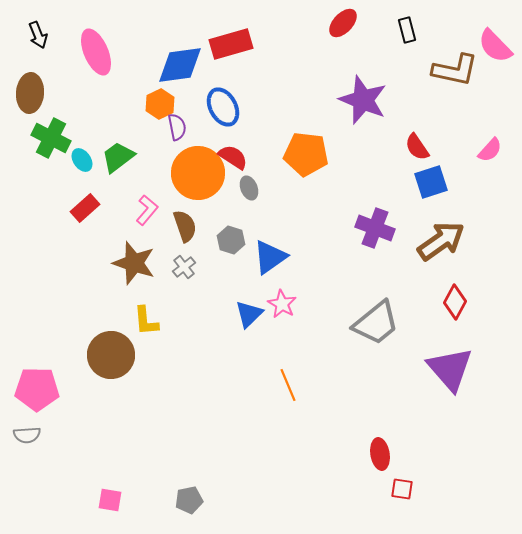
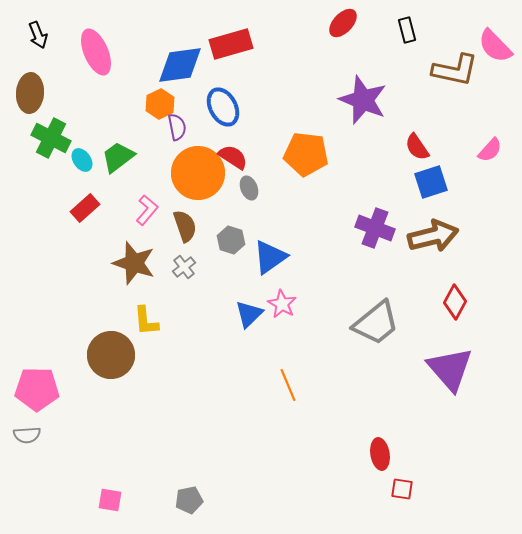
brown arrow at (441, 241): moved 8 px left, 5 px up; rotated 21 degrees clockwise
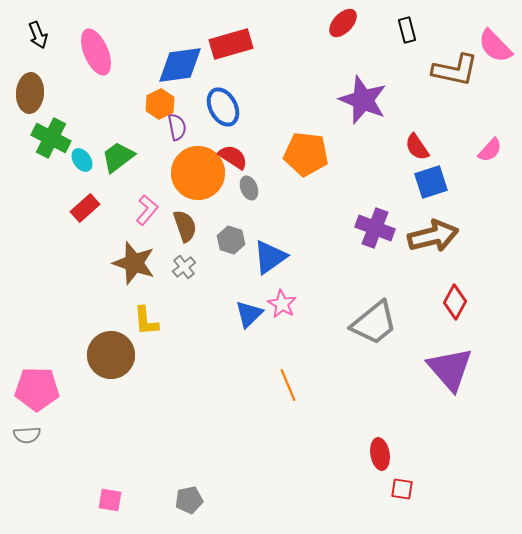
gray trapezoid at (376, 323): moved 2 px left
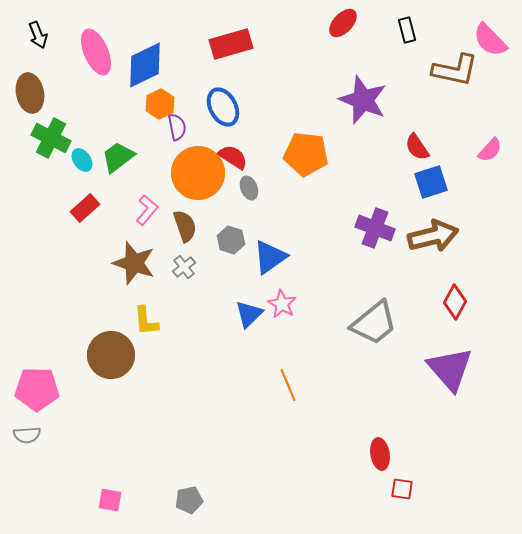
pink semicircle at (495, 46): moved 5 px left, 6 px up
blue diamond at (180, 65): moved 35 px left; rotated 18 degrees counterclockwise
brown ellipse at (30, 93): rotated 15 degrees counterclockwise
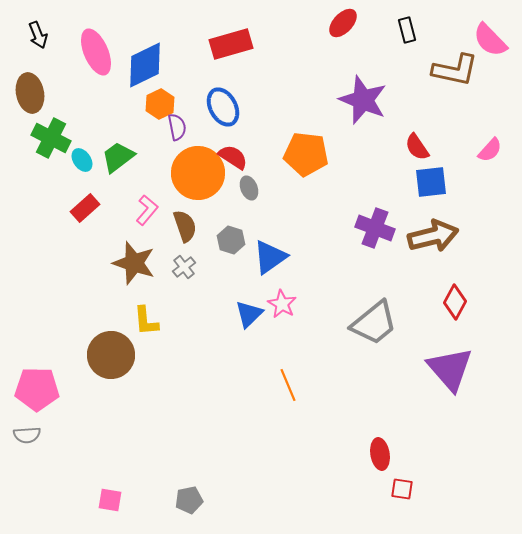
blue square at (431, 182): rotated 12 degrees clockwise
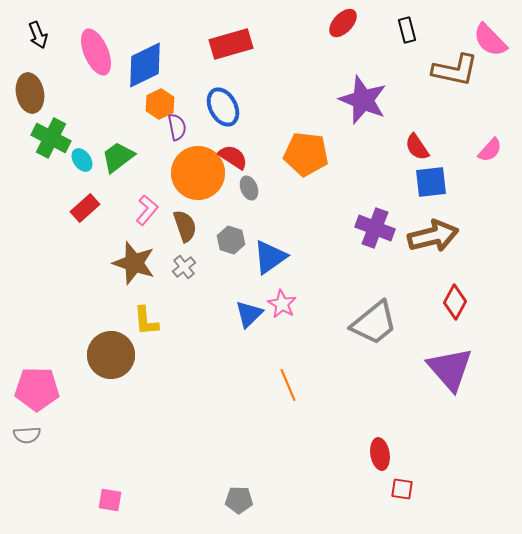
gray pentagon at (189, 500): moved 50 px right; rotated 12 degrees clockwise
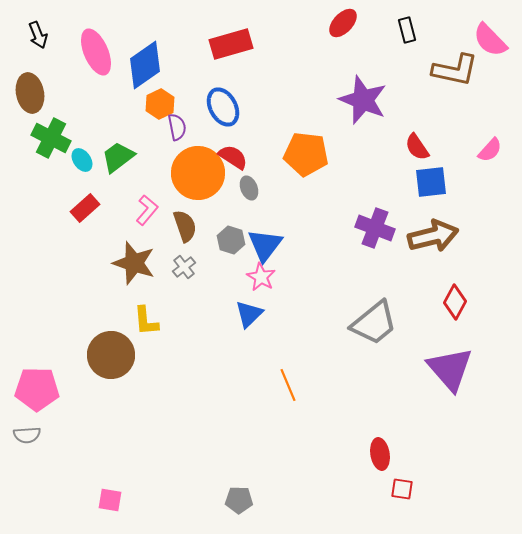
blue diamond at (145, 65): rotated 9 degrees counterclockwise
blue triangle at (270, 257): moved 5 px left, 12 px up; rotated 18 degrees counterclockwise
pink star at (282, 304): moved 21 px left, 27 px up
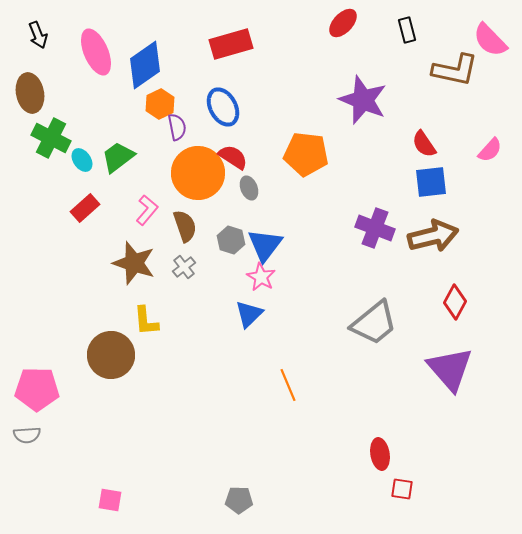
red semicircle at (417, 147): moved 7 px right, 3 px up
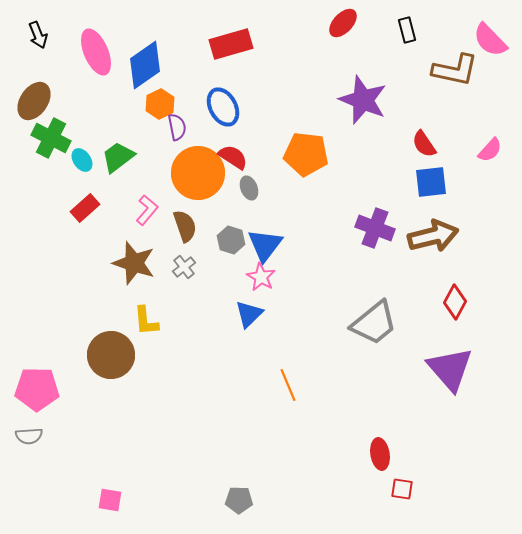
brown ellipse at (30, 93): moved 4 px right, 8 px down; rotated 45 degrees clockwise
gray semicircle at (27, 435): moved 2 px right, 1 px down
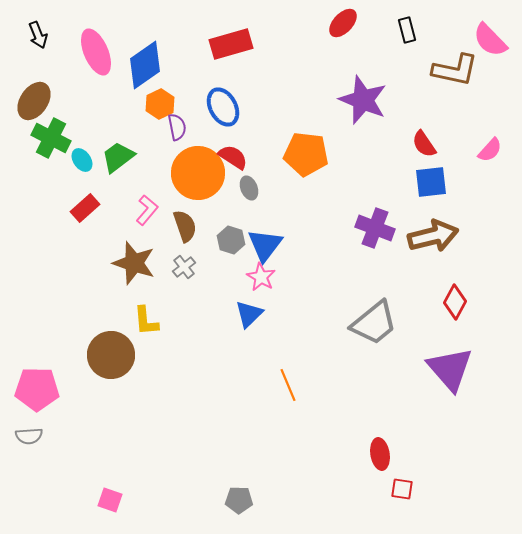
pink square at (110, 500): rotated 10 degrees clockwise
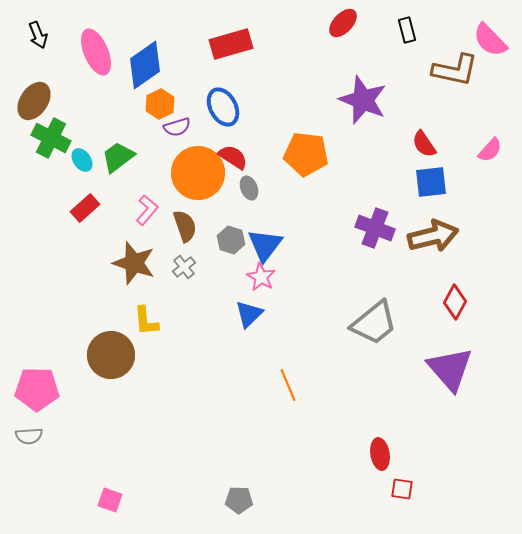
purple semicircle at (177, 127): rotated 84 degrees clockwise
